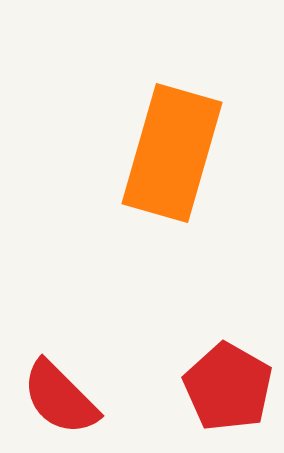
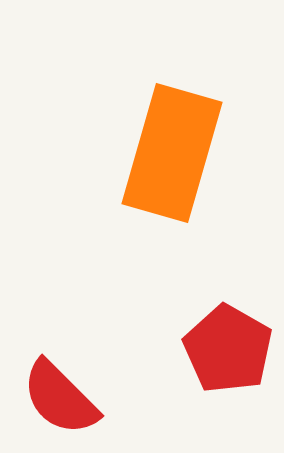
red pentagon: moved 38 px up
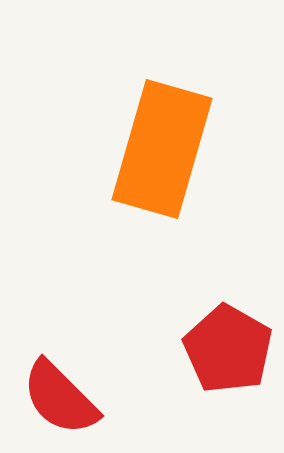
orange rectangle: moved 10 px left, 4 px up
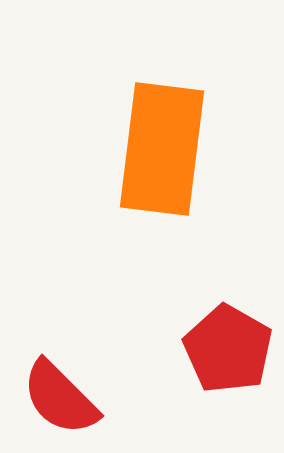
orange rectangle: rotated 9 degrees counterclockwise
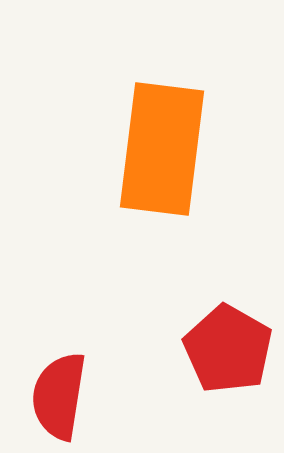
red semicircle: moved 1 px left, 2 px up; rotated 54 degrees clockwise
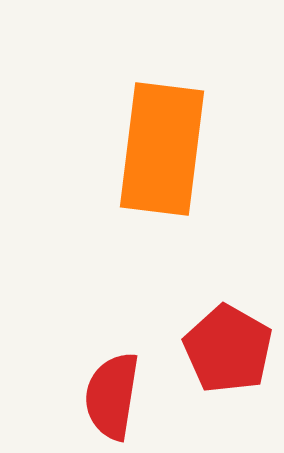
red semicircle: moved 53 px right
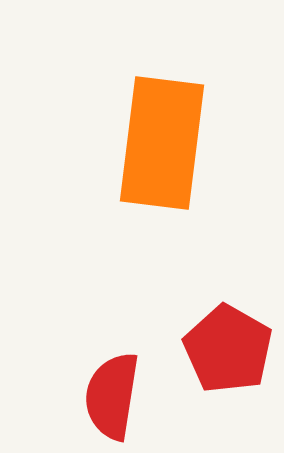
orange rectangle: moved 6 px up
